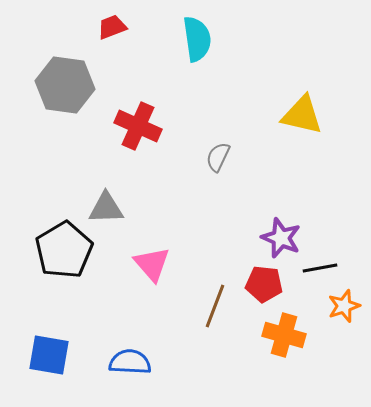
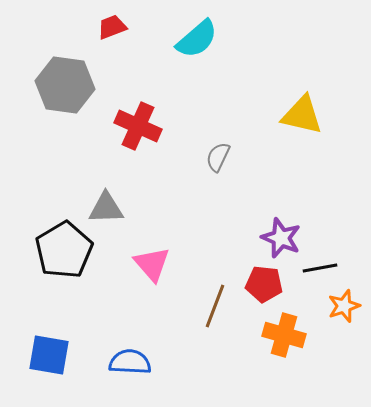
cyan semicircle: rotated 57 degrees clockwise
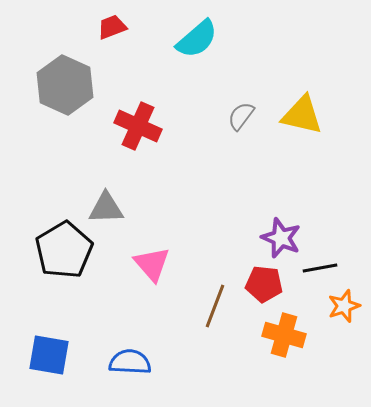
gray hexagon: rotated 16 degrees clockwise
gray semicircle: moved 23 px right, 41 px up; rotated 12 degrees clockwise
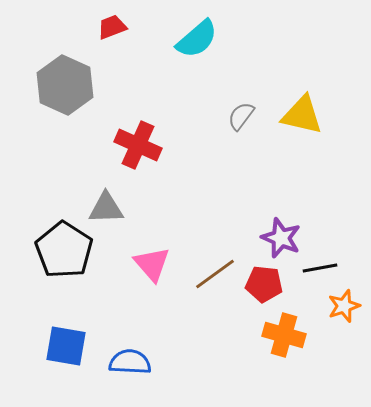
red cross: moved 19 px down
black pentagon: rotated 8 degrees counterclockwise
brown line: moved 32 px up; rotated 33 degrees clockwise
blue square: moved 17 px right, 9 px up
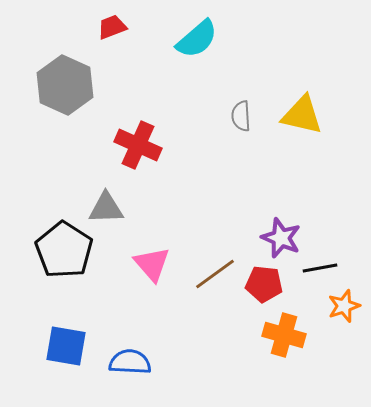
gray semicircle: rotated 40 degrees counterclockwise
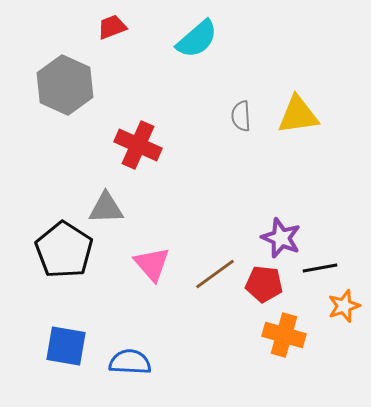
yellow triangle: moved 4 px left; rotated 21 degrees counterclockwise
